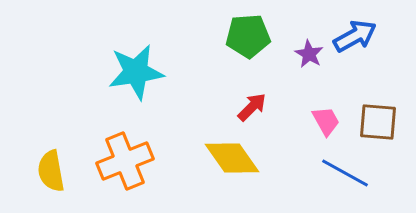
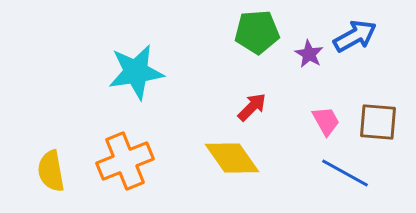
green pentagon: moved 9 px right, 4 px up
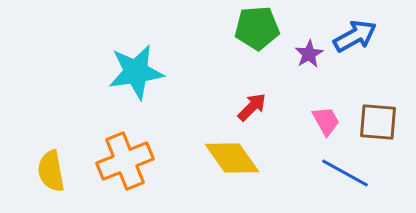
green pentagon: moved 4 px up
purple star: rotated 12 degrees clockwise
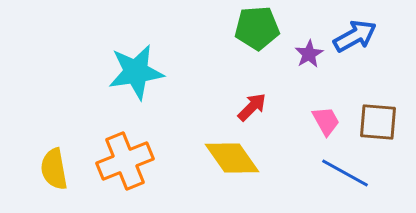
yellow semicircle: moved 3 px right, 2 px up
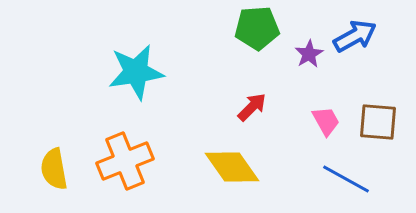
yellow diamond: moved 9 px down
blue line: moved 1 px right, 6 px down
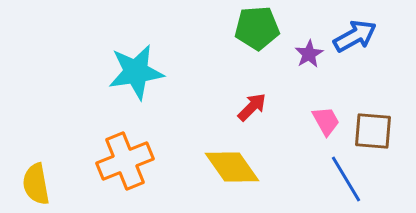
brown square: moved 5 px left, 9 px down
yellow semicircle: moved 18 px left, 15 px down
blue line: rotated 30 degrees clockwise
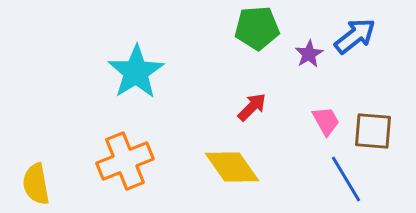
blue arrow: rotated 9 degrees counterclockwise
cyan star: rotated 24 degrees counterclockwise
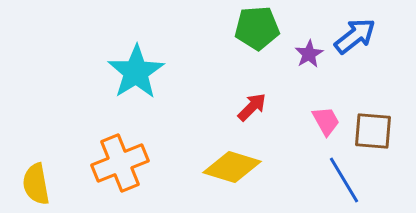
orange cross: moved 5 px left, 2 px down
yellow diamond: rotated 38 degrees counterclockwise
blue line: moved 2 px left, 1 px down
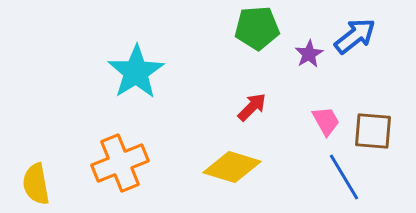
blue line: moved 3 px up
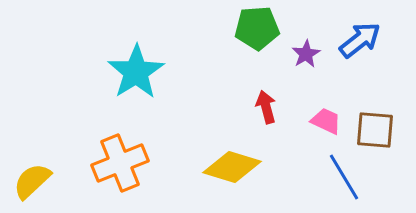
blue arrow: moved 5 px right, 4 px down
purple star: moved 3 px left
red arrow: moved 14 px right; rotated 60 degrees counterclockwise
pink trapezoid: rotated 36 degrees counterclockwise
brown square: moved 2 px right, 1 px up
yellow semicircle: moved 4 px left, 3 px up; rotated 57 degrees clockwise
